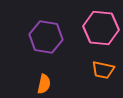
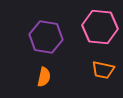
pink hexagon: moved 1 px left, 1 px up
orange semicircle: moved 7 px up
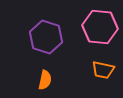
purple hexagon: rotated 8 degrees clockwise
orange semicircle: moved 1 px right, 3 px down
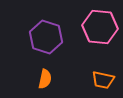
orange trapezoid: moved 10 px down
orange semicircle: moved 1 px up
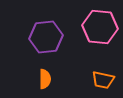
purple hexagon: rotated 24 degrees counterclockwise
orange semicircle: rotated 12 degrees counterclockwise
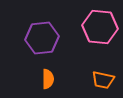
purple hexagon: moved 4 px left, 1 px down
orange semicircle: moved 3 px right
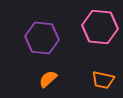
purple hexagon: rotated 12 degrees clockwise
orange semicircle: rotated 132 degrees counterclockwise
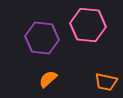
pink hexagon: moved 12 px left, 2 px up
orange trapezoid: moved 3 px right, 2 px down
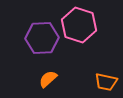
pink hexagon: moved 9 px left; rotated 12 degrees clockwise
purple hexagon: rotated 8 degrees counterclockwise
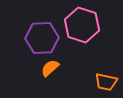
pink hexagon: moved 3 px right
orange semicircle: moved 2 px right, 11 px up
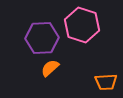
orange trapezoid: rotated 15 degrees counterclockwise
